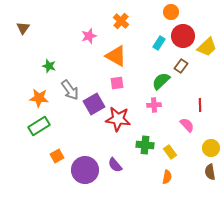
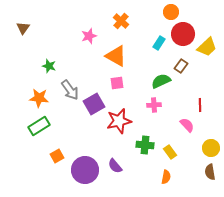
red circle: moved 2 px up
green semicircle: rotated 18 degrees clockwise
red star: moved 1 px right, 2 px down; rotated 20 degrees counterclockwise
purple semicircle: moved 1 px down
orange semicircle: moved 1 px left
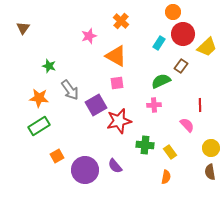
orange circle: moved 2 px right
purple square: moved 2 px right, 1 px down
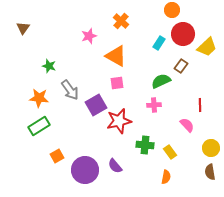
orange circle: moved 1 px left, 2 px up
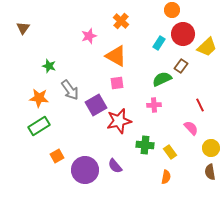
green semicircle: moved 1 px right, 2 px up
red line: rotated 24 degrees counterclockwise
pink semicircle: moved 4 px right, 3 px down
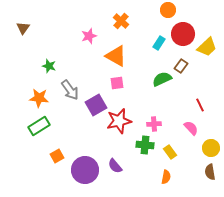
orange circle: moved 4 px left
pink cross: moved 19 px down
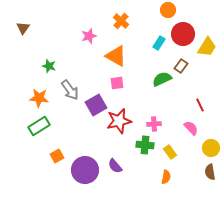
yellow trapezoid: rotated 15 degrees counterclockwise
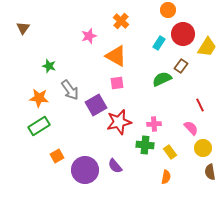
red star: moved 1 px down
yellow circle: moved 8 px left
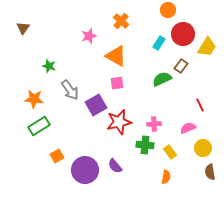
orange star: moved 5 px left, 1 px down
pink semicircle: moved 3 px left; rotated 70 degrees counterclockwise
